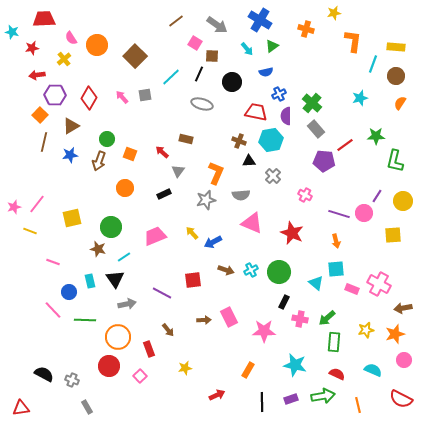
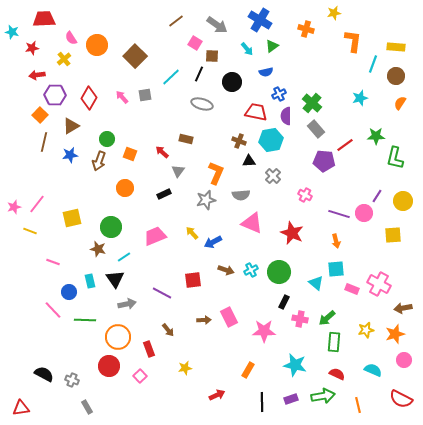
green L-shape at (395, 161): moved 3 px up
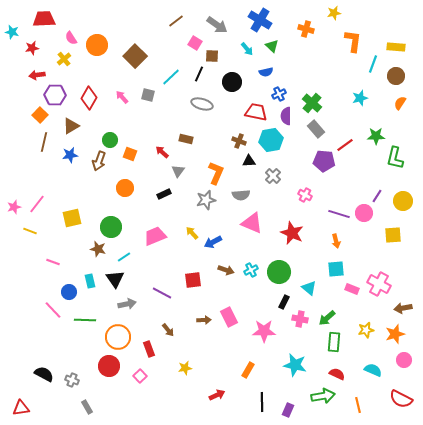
green triangle at (272, 46): rotated 40 degrees counterclockwise
gray square at (145, 95): moved 3 px right; rotated 24 degrees clockwise
green circle at (107, 139): moved 3 px right, 1 px down
cyan triangle at (316, 283): moved 7 px left, 5 px down
purple rectangle at (291, 399): moved 3 px left, 11 px down; rotated 48 degrees counterclockwise
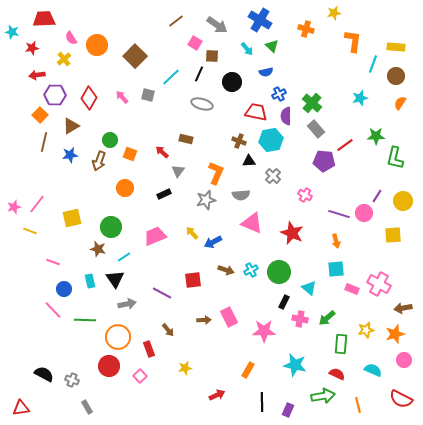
blue circle at (69, 292): moved 5 px left, 3 px up
green rectangle at (334, 342): moved 7 px right, 2 px down
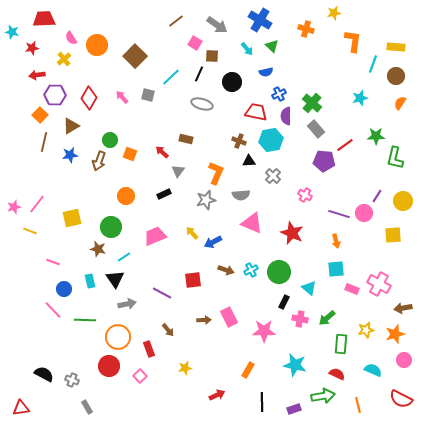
orange circle at (125, 188): moved 1 px right, 8 px down
purple rectangle at (288, 410): moved 6 px right, 1 px up; rotated 48 degrees clockwise
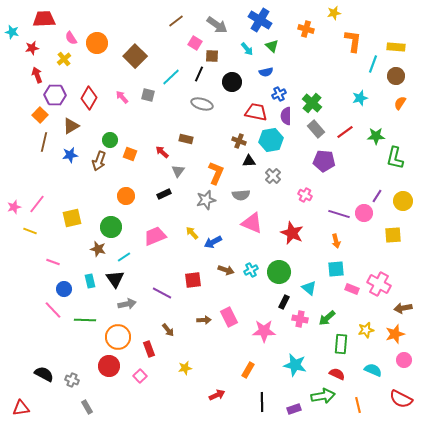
orange circle at (97, 45): moved 2 px up
red arrow at (37, 75): rotated 77 degrees clockwise
red line at (345, 145): moved 13 px up
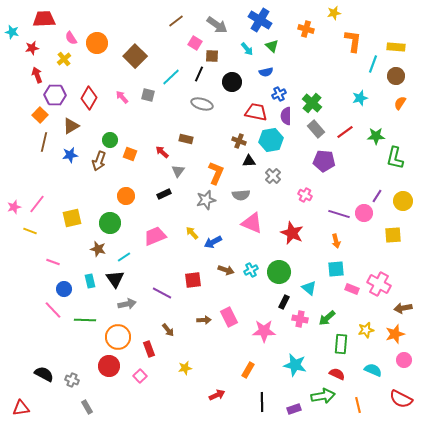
green circle at (111, 227): moved 1 px left, 4 px up
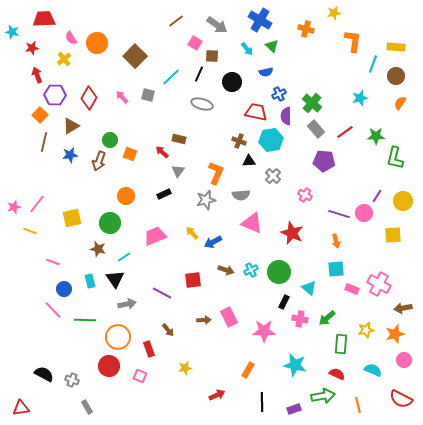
brown rectangle at (186, 139): moved 7 px left
pink square at (140, 376): rotated 24 degrees counterclockwise
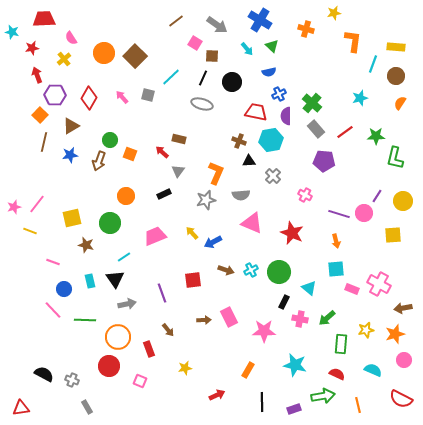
orange circle at (97, 43): moved 7 px right, 10 px down
blue semicircle at (266, 72): moved 3 px right
black line at (199, 74): moved 4 px right, 4 px down
brown star at (98, 249): moved 12 px left, 4 px up
purple line at (162, 293): rotated 42 degrees clockwise
pink square at (140, 376): moved 5 px down
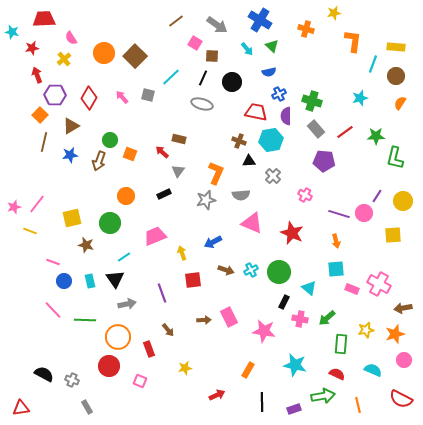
green cross at (312, 103): moved 2 px up; rotated 24 degrees counterclockwise
yellow arrow at (192, 233): moved 10 px left, 20 px down; rotated 24 degrees clockwise
blue circle at (64, 289): moved 8 px up
pink star at (264, 331): rotated 10 degrees clockwise
